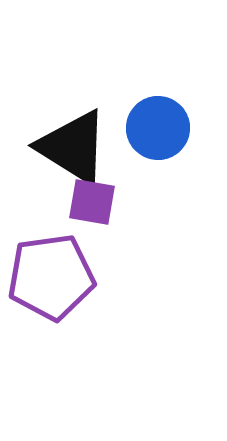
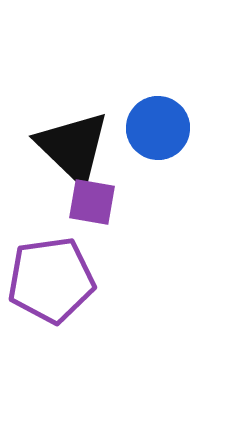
black triangle: rotated 12 degrees clockwise
purple pentagon: moved 3 px down
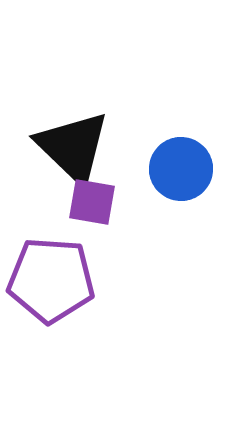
blue circle: moved 23 px right, 41 px down
purple pentagon: rotated 12 degrees clockwise
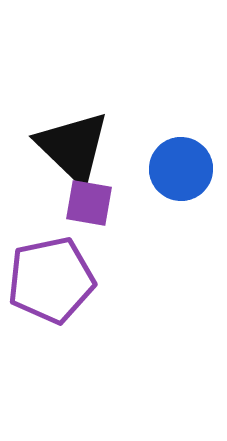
purple square: moved 3 px left, 1 px down
purple pentagon: rotated 16 degrees counterclockwise
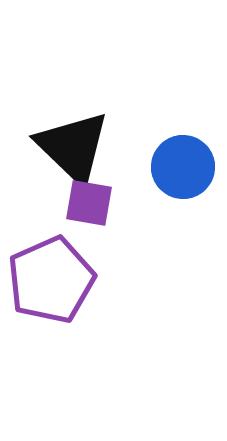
blue circle: moved 2 px right, 2 px up
purple pentagon: rotated 12 degrees counterclockwise
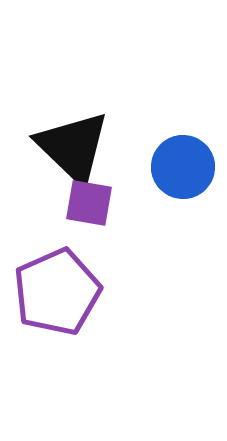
purple pentagon: moved 6 px right, 12 px down
